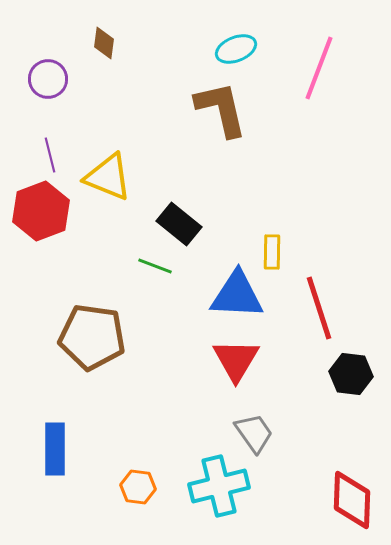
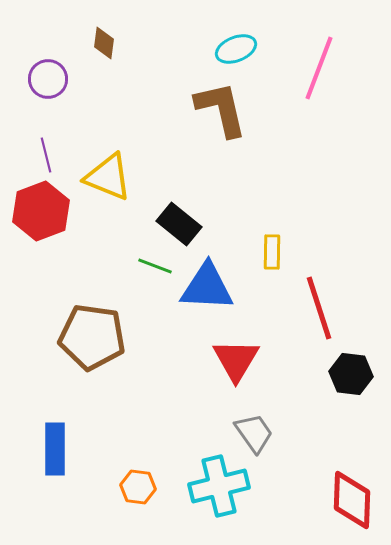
purple line: moved 4 px left
blue triangle: moved 30 px left, 8 px up
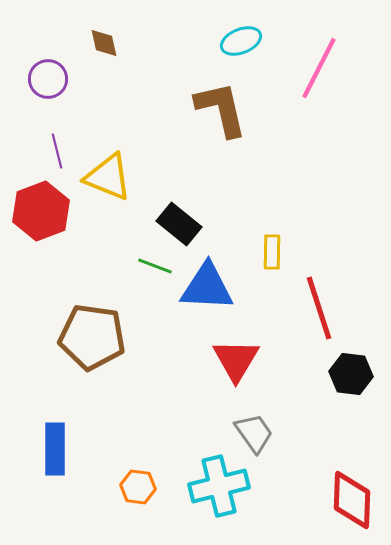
brown diamond: rotated 20 degrees counterclockwise
cyan ellipse: moved 5 px right, 8 px up
pink line: rotated 6 degrees clockwise
purple line: moved 11 px right, 4 px up
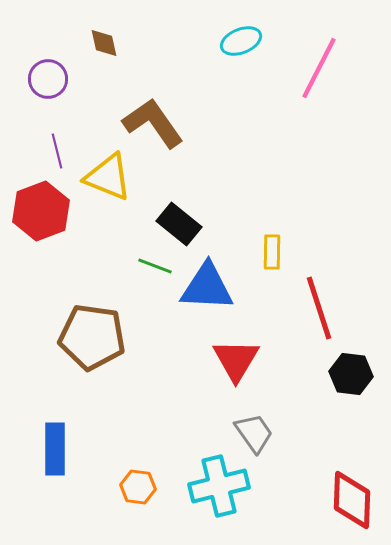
brown L-shape: moved 68 px left, 14 px down; rotated 22 degrees counterclockwise
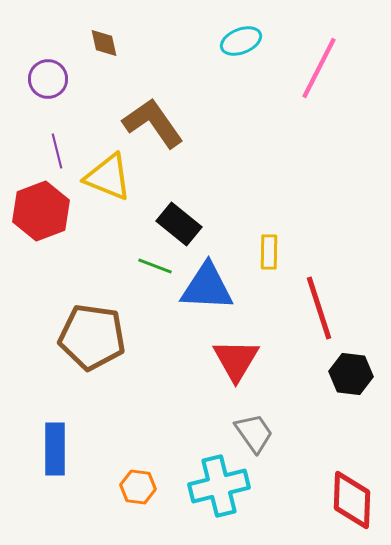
yellow rectangle: moved 3 px left
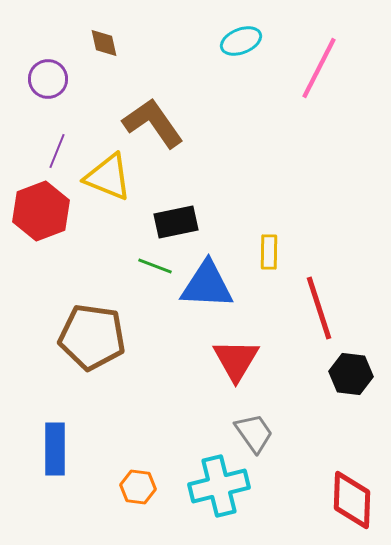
purple line: rotated 36 degrees clockwise
black rectangle: moved 3 px left, 2 px up; rotated 51 degrees counterclockwise
blue triangle: moved 2 px up
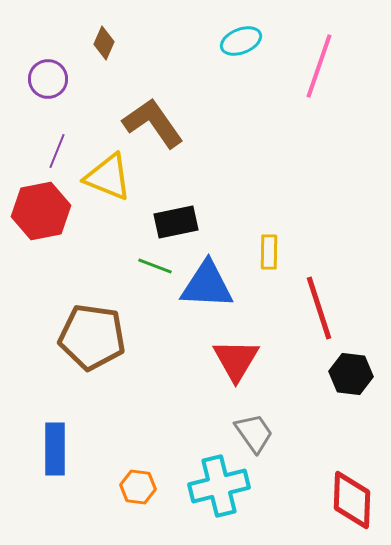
brown diamond: rotated 36 degrees clockwise
pink line: moved 2 px up; rotated 8 degrees counterclockwise
red hexagon: rotated 10 degrees clockwise
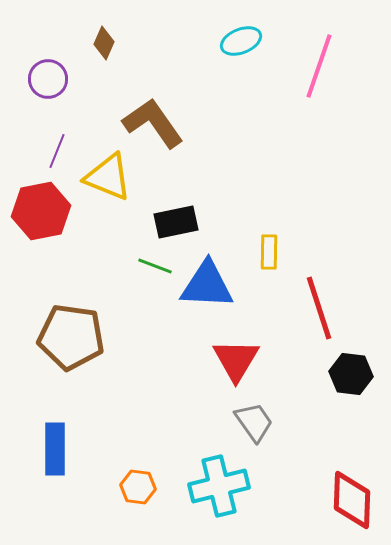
brown pentagon: moved 21 px left
gray trapezoid: moved 11 px up
